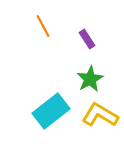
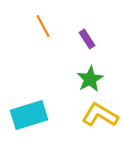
cyan rectangle: moved 22 px left, 4 px down; rotated 21 degrees clockwise
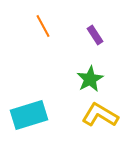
purple rectangle: moved 8 px right, 4 px up
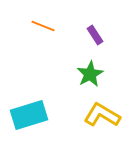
orange line: rotated 40 degrees counterclockwise
green star: moved 5 px up
yellow L-shape: moved 2 px right
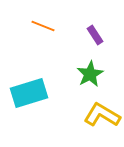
cyan rectangle: moved 22 px up
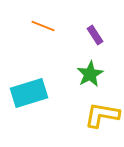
yellow L-shape: rotated 21 degrees counterclockwise
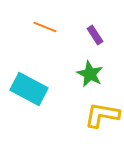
orange line: moved 2 px right, 1 px down
green star: rotated 16 degrees counterclockwise
cyan rectangle: moved 4 px up; rotated 45 degrees clockwise
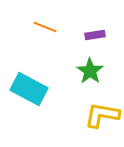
purple rectangle: rotated 66 degrees counterclockwise
green star: moved 3 px up; rotated 8 degrees clockwise
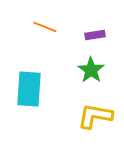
green star: moved 1 px right, 1 px up
cyan rectangle: rotated 66 degrees clockwise
yellow L-shape: moved 7 px left, 1 px down
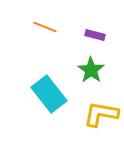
purple rectangle: rotated 24 degrees clockwise
cyan rectangle: moved 20 px right, 5 px down; rotated 42 degrees counterclockwise
yellow L-shape: moved 6 px right, 2 px up
